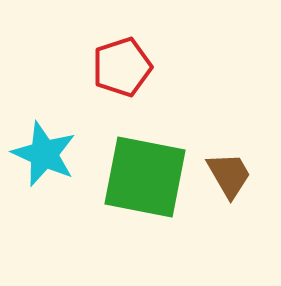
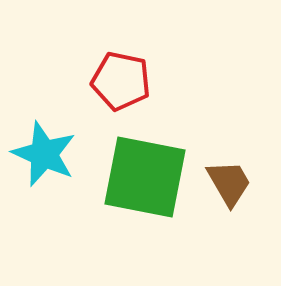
red pentagon: moved 1 px left, 14 px down; rotated 30 degrees clockwise
brown trapezoid: moved 8 px down
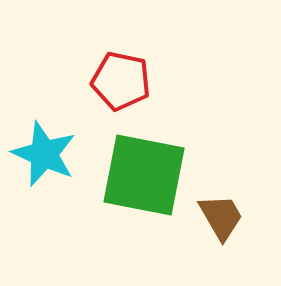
green square: moved 1 px left, 2 px up
brown trapezoid: moved 8 px left, 34 px down
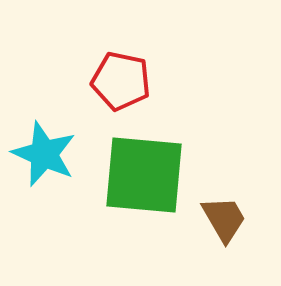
green square: rotated 6 degrees counterclockwise
brown trapezoid: moved 3 px right, 2 px down
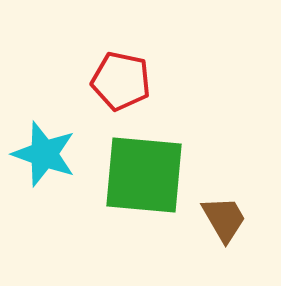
cyan star: rotated 4 degrees counterclockwise
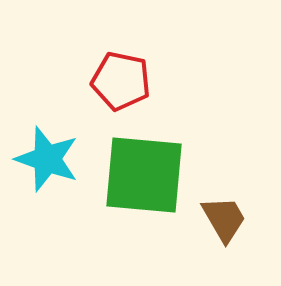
cyan star: moved 3 px right, 5 px down
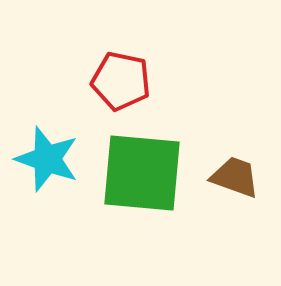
green square: moved 2 px left, 2 px up
brown trapezoid: moved 11 px right, 42 px up; rotated 40 degrees counterclockwise
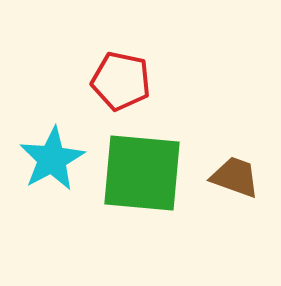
cyan star: moved 5 px right; rotated 24 degrees clockwise
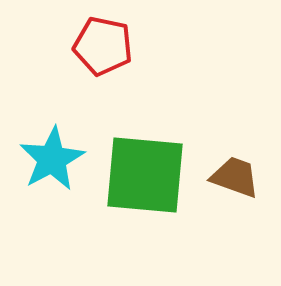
red pentagon: moved 18 px left, 35 px up
green square: moved 3 px right, 2 px down
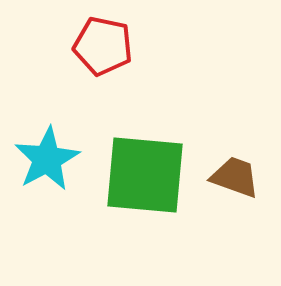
cyan star: moved 5 px left
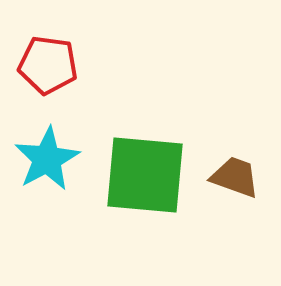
red pentagon: moved 55 px left, 19 px down; rotated 4 degrees counterclockwise
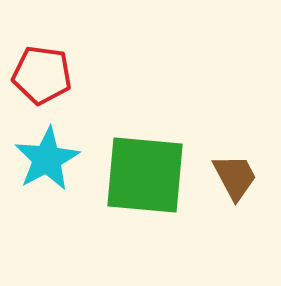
red pentagon: moved 6 px left, 10 px down
brown trapezoid: rotated 42 degrees clockwise
